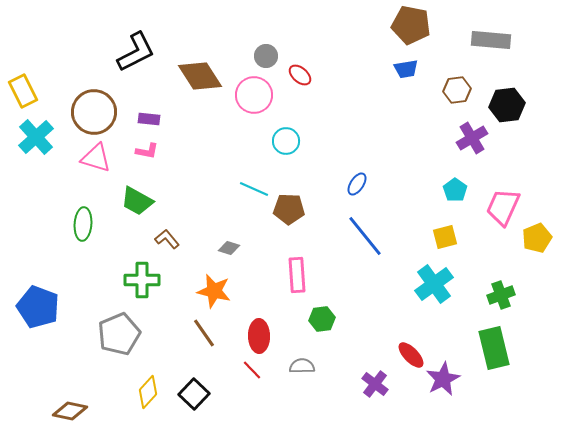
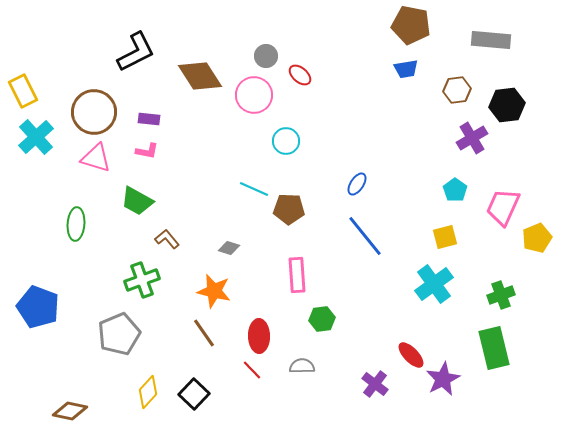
green ellipse at (83, 224): moved 7 px left
green cross at (142, 280): rotated 20 degrees counterclockwise
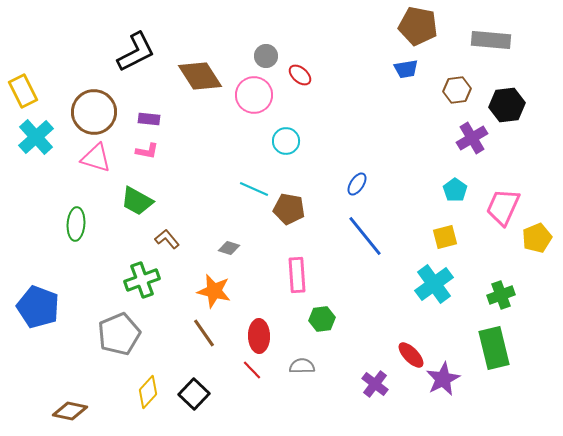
brown pentagon at (411, 25): moved 7 px right, 1 px down
brown pentagon at (289, 209): rotated 8 degrees clockwise
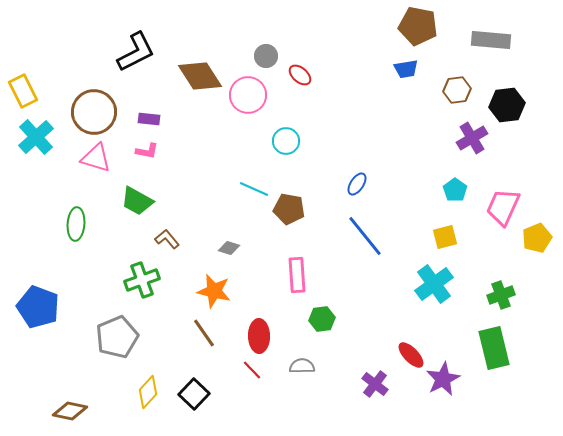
pink circle at (254, 95): moved 6 px left
gray pentagon at (119, 334): moved 2 px left, 3 px down
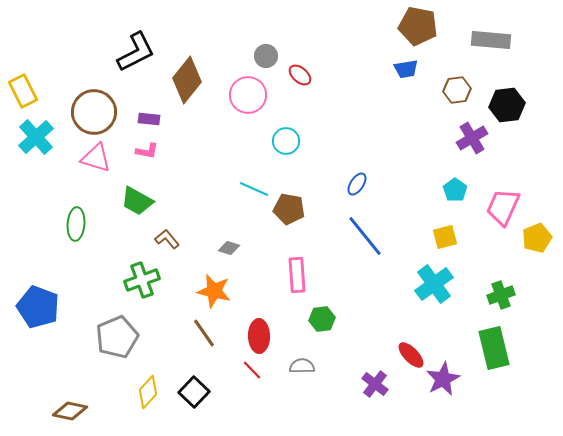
brown diamond at (200, 76): moved 13 px left, 4 px down; rotated 72 degrees clockwise
black square at (194, 394): moved 2 px up
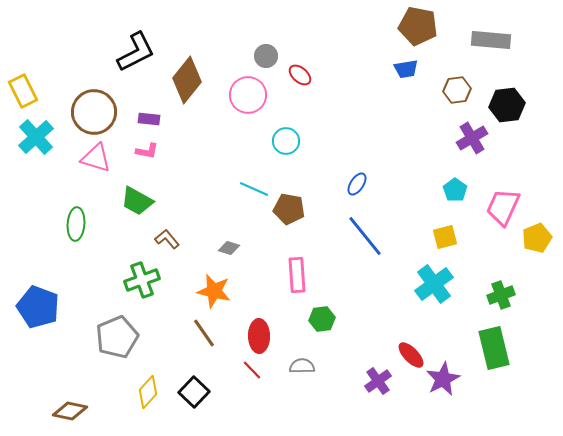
purple cross at (375, 384): moved 3 px right, 3 px up; rotated 16 degrees clockwise
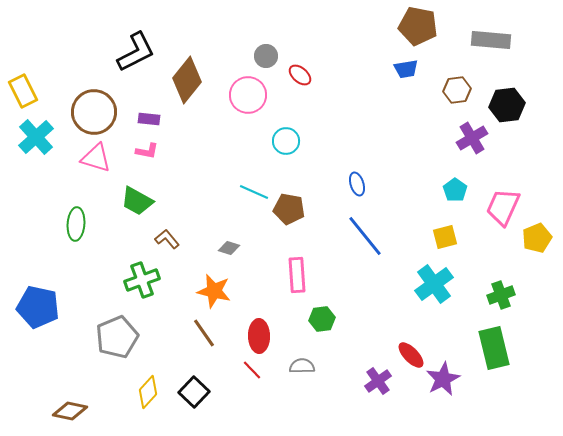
blue ellipse at (357, 184): rotated 50 degrees counterclockwise
cyan line at (254, 189): moved 3 px down
blue pentagon at (38, 307): rotated 9 degrees counterclockwise
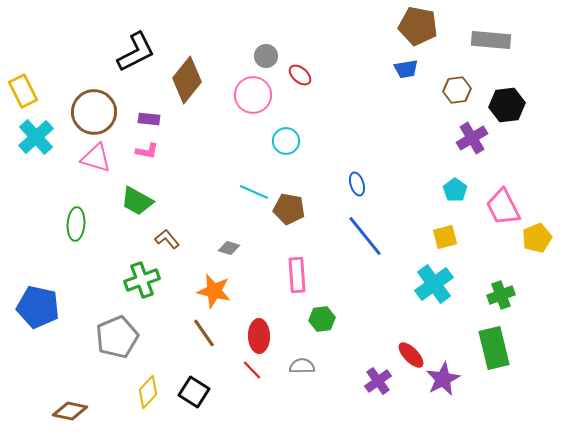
pink circle at (248, 95): moved 5 px right
pink trapezoid at (503, 207): rotated 51 degrees counterclockwise
black square at (194, 392): rotated 12 degrees counterclockwise
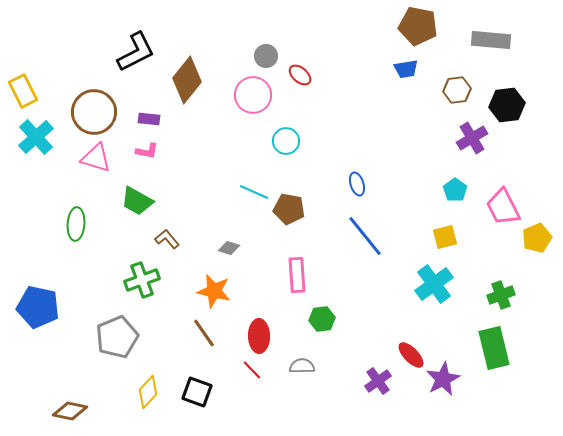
black square at (194, 392): moved 3 px right; rotated 12 degrees counterclockwise
